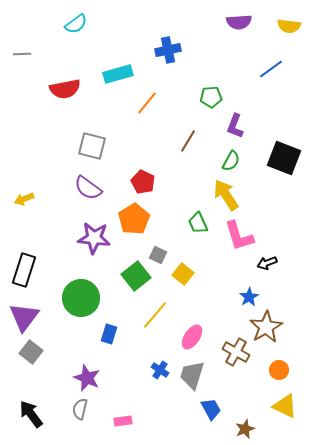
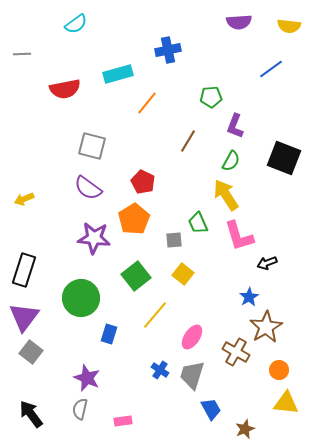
gray square at (158, 255): moved 16 px right, 15 px up; rotated 30 degrees counterclockwise
yellow triangle at (285, 406): moved 1 px right, 3 px up; rotated 20 degrees counterclockwise
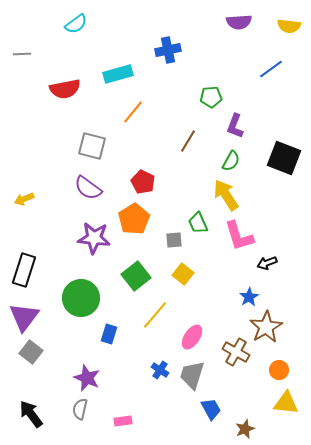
orange line at (147, 103): moved 14 px left, 9 px down
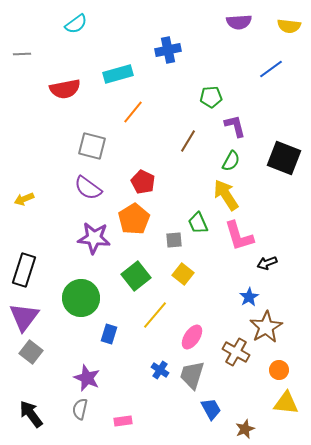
purple L-shape at (235, 126): rotated 145 degrees clockwise
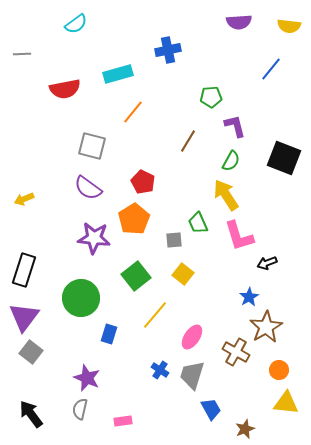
blue line at (271, 69): rotated 15 degrees counterclockwise
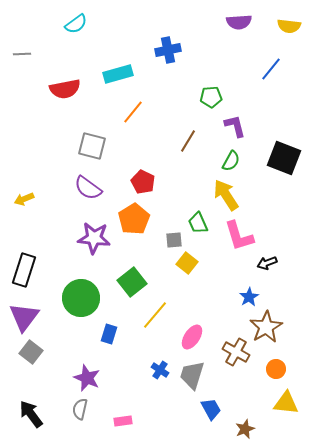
yellow square at (183, 274): moved 4 px right, 11 px up
green square at (136, 276): moved 4 px left, 6 px down
orange circle at (279, 370): moved 3 px left, 1 px up
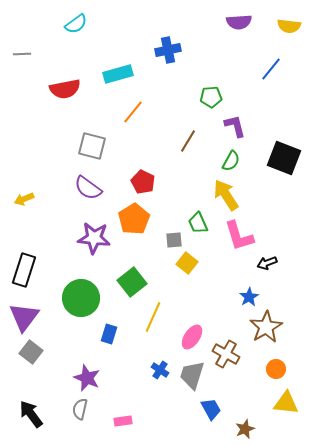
yellow line at (155, 315): moved 2 px left, 2 px down; rotated 16 degrees counterclockwise
brown cross at (236, 352): moved 10 px left, 2 px down
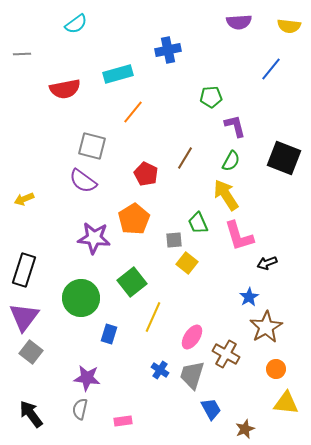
brown line at (188, 141): moved 3 px left, 17 px down
red pentagon at (143, 182): moved 3 px right, 8 px up
purple semicircle at (88, 188): moved 5 px left, 7 px up
purple star at (87, 378): rotated 16 degrees counterclockwise
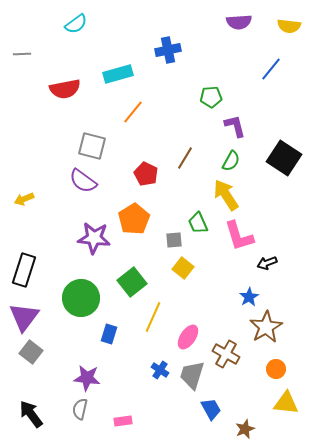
black square at (284, 158): rotated 12 degrees clockwise
yellow square at (187, 263): moved 4 px left, 5 px down
pink ellipse at (192, 337): moved 4 px left
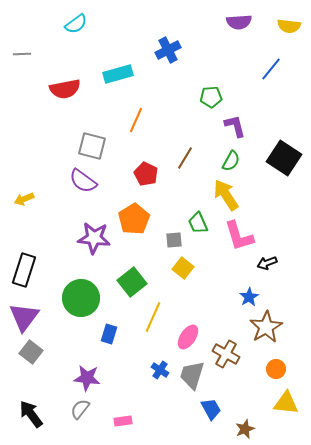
blue cross at (168, 50): rotated 15 degrees counterclockwise
orange line at (133, 112): moved 3 px right, 8 px down; rotated 15 degrees counterclockwise
gray semicircle at (80, 409): rotated 25 degrees clockwise
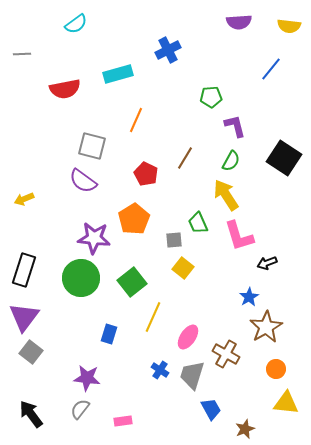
green circle at (81, 298): moved 20 px up
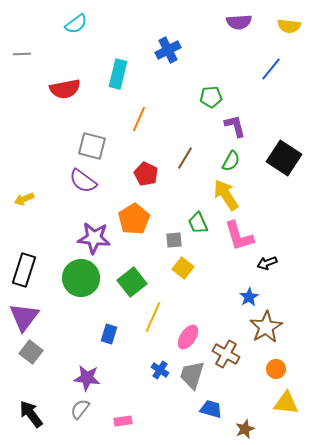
cyan rectangle at (118, 74): rotated 60 degrees counterclockwise
orange line at (136, 120): moved 3 px right, 1 px up
blue trapezoid at (211, 409): rotated 45 degrees counterclockwise
